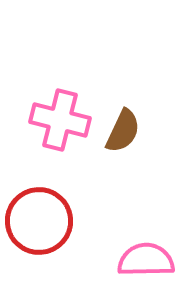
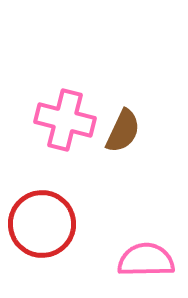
pink cross: moved 5 px right
red circle: moved 3 px right, 3 px down
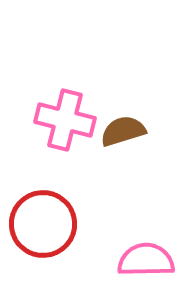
brown semicircle: rotated 132 degrees counterclockwise
red circle: moved 1 px right
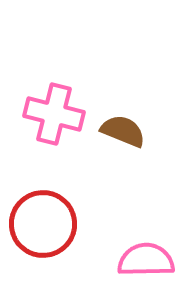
pink cross: moved 11 px left, 6 px up
brown semicircle: rotated 39 degrees clockwise
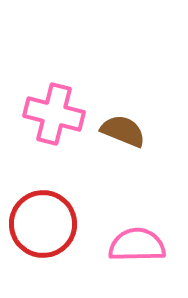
pink semicircle: moved 9 px left, 15 px up
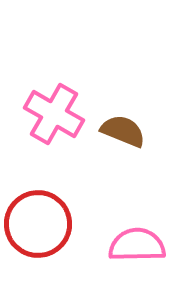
pink cross: rotated 16 degrees clockwise
red circle: moved 5 px left
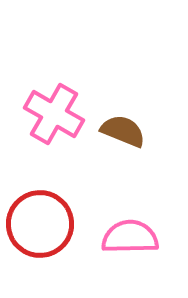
red circle: moved 2 px right
pink semicircle: moved 7 px left, 8 px up
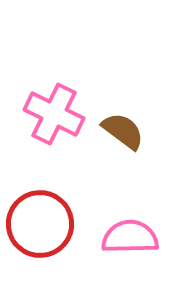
pink cross: rotated 4 degrees counterclockwise
brown semicircle: rotated 15 degrees clockwise
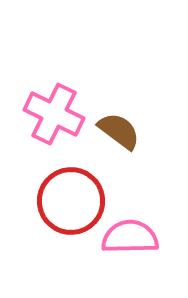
brown semicircle: moved 4 px left
red circle: moved 31 px right, 23 px up
